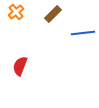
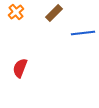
brown rectangle: moved 1 px right, 1 px up
red semicircle: moved 2 px down
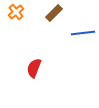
red semicircle: moved 14 px right
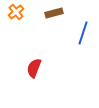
brown rectangle: rotated 30 degrees clockwise
blue line: rotated 65 degrees counterclockwise
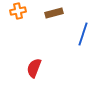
orange cross: moved 2 px right, 1 px up; rotated 28 degrees clockwise
blue line: moved 1 px down
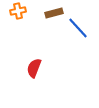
blue line: moved 5 px left, 6 px up; rotated 60 degrees counterclockwise
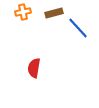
orange cross: moved 5 px right, 1 px down
red semicircle: rotated 12 degrees counterclockwise
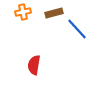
blue line: moved 1 px left, 1 px down
red semicircle: moved 3 px up
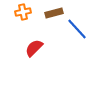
red semicircle: moved 17 px up; rotated 36 degrees clockwise
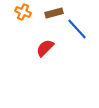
orange cross: rotated 35 degrees clockwise
red semicircle: moved 11 px right
